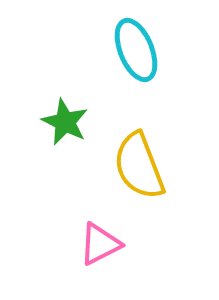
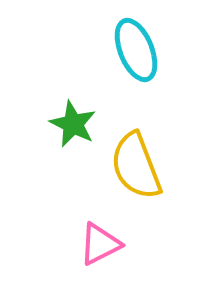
green star: moved 8 px right, 2 px down
yellow semicircle: moved 3 px left
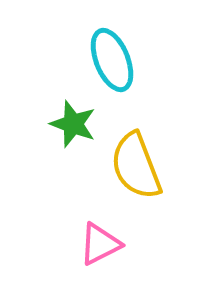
cyan ellipse: moved 24 px left, 10 px down
green star: rotated 6 degrees counterclockwise
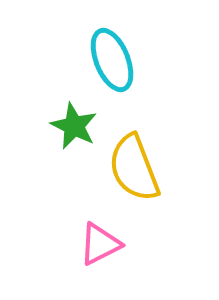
green star: moved 1 px right, 2 px down; rotated 6 degrees clockwise
yellow semicircle: moved 2 px left, 2 px down
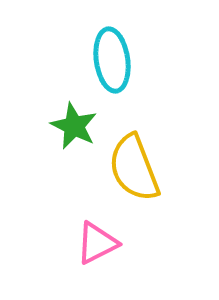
cyan ellipse: rotated 14 degrees clockwise
pink triangle: moved 3 px left, 1 px up
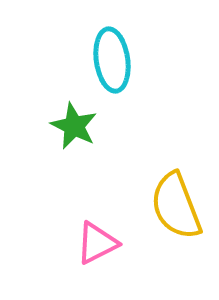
yellow semicircle: moved 42 px right, 38 px down
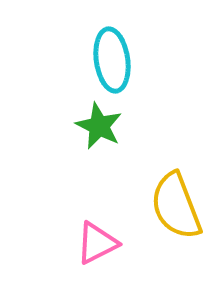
green star: moved 25 px right
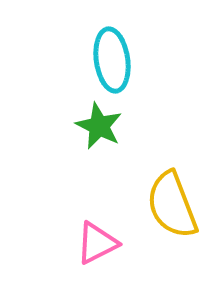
yellow semicircle: moved 4 px left, 1 px up
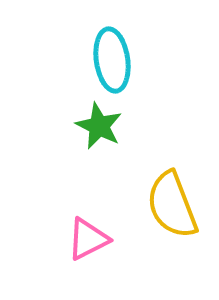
pink triangle: moved 9 px left, 4 px up
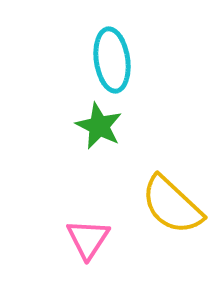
yellow semicircle: rotated 26 degrees counterclockwise
pink triangle: rotated 30 degrees counterclockwise
